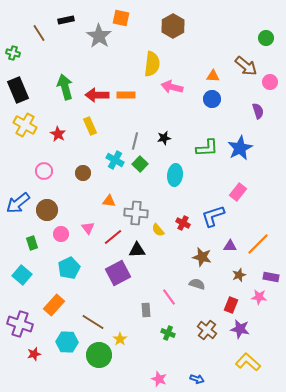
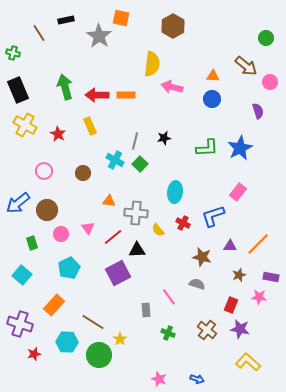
cyan ellipse at (175, 175): moved 17 px down
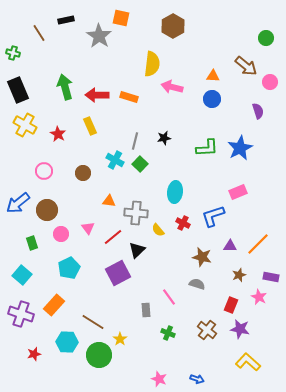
orange rectangle at (126, 95): moved 3 px right, 2 px down; rotated 18 degrees clockwise
pink rectangle at (238, 192): rotated 30 degrees clockwise
black triangle at (137, 250): rotated 42 degrees counterclockwise
pink star at (259, 297): rotated 21 degrees clockwise
purple cross at (20, 324): moved 1 px right, 10 px up
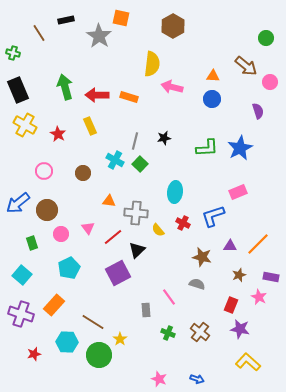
brown cross at (207, 330): moved 7 px left, 2 px down
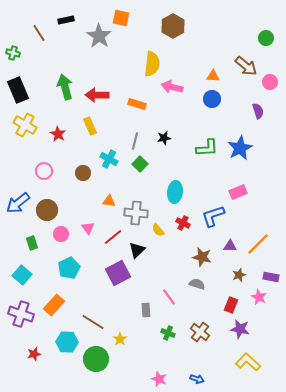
orange rectangle at (129, 97): moved 8 px right, 7 px down
cyan cross at (115, 160): moved 6 px left, 1 px up
green circle at (99, 355): moved 3 px left, 4 px down
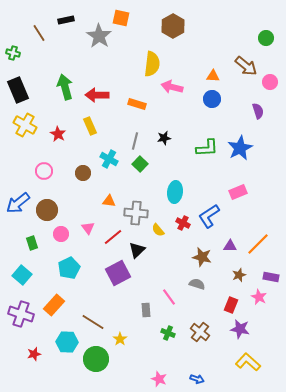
blue L-shape at (213, 216): moved 4 px left; rotated 15 degrees counterclockwise
